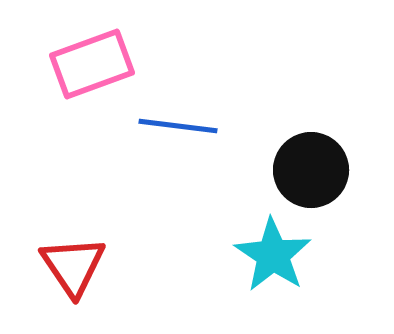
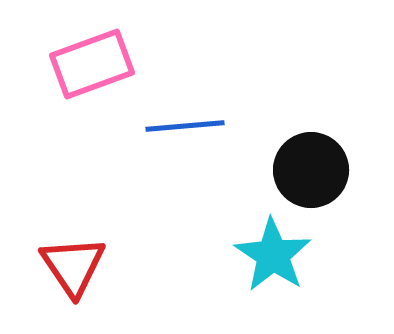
blue line: moved 7 px right; rotated 12 degrees counterclockwise
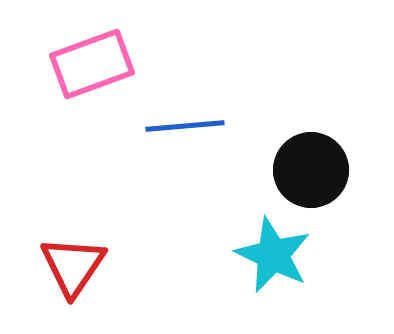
cyan star: rotated 8 degrees counterclockwise
red triangle: rotated 8 degrees clockwise
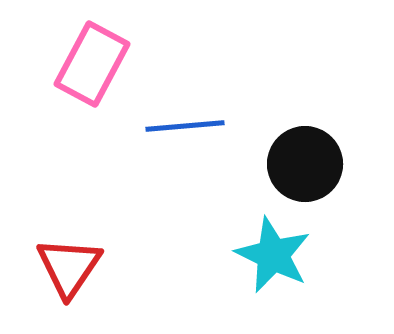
pink rectangle: rotated 42 degrees counterclockwise
black circle: moved 6 px left, 6 px up
red triangle: moved 4 px left, 1 px down
